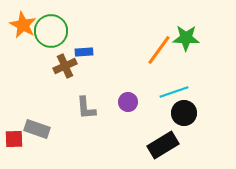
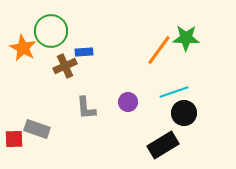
orange star: moved 23 px down
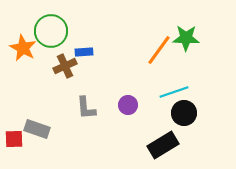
purple circle: moved 3 px down
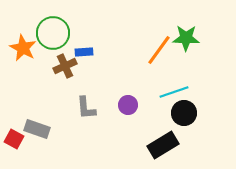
green circle: moved 2 px right, 2 px down
red square: rotated 30 degrees clockwise
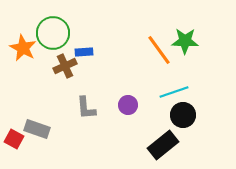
green star: moved 1 px left, 3 px down
orange line: rotated 72 degrees counterclockwise
black circle: moved 1 px left, 2 px down
black rectangle: rotated 8 degrees counterclockwise
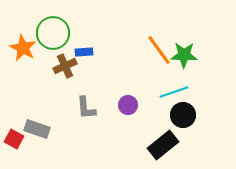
green star: moved 1 px left, 14 px down
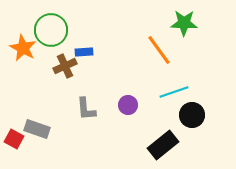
green circle: moved 2 px left, 3 px up
green star: moved 32 px up
gray L-shape: moved 1 px down
black circle: moved 9 px right
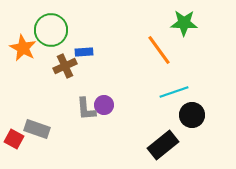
purple circle: moved 24 px left
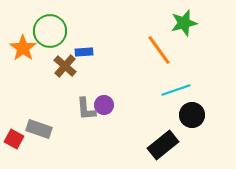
green star: rotated 16 degrees counterclockwise
green circle: moved 1 px left, 1 px down
orange star: rotated 8 degrees clockwise
brown cross: rotated 25 degrees counterclockwise
cyan line: moved 2 px right, 2 px up
gray rectangle: moved 2 px right
